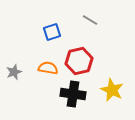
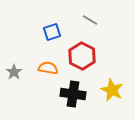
red hexagon: moved 3 px right, 5 px up; rotated 20 degrees counterclockwise
gray star: rotated 14 degrees counterclockwise
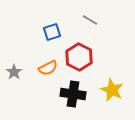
red hexagon: moved 3 px left, 1 px down
orange semicircle: rotated 144 degrees clockwise
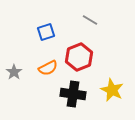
blue square: moved 6 px left
red hexagon: rotated 12 degrees clockwise
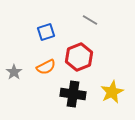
orange semicircle: moved 2 px left, 1 px up
yellow star: moved 2 px down; rotated 20 degrees clockwise
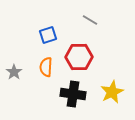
blue square: moved 2 px right, 3 px down
red hexagon: rotated 20 degrees clockwise
orange semicircle: rotated 120 degrees clockwise
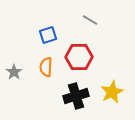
black cross: moved 3 px right, 2 px down; rotated 25 degrees counterclockwise
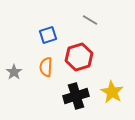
red hexagon: rotated 16 degrees counterclockwise
yellow star: rotated 15 degrees counterclockwise
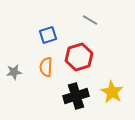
gray star: rotated 28 degrees clockwise
